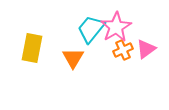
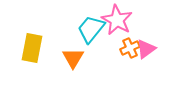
pink star: moved 1 px right, 7 px up; rotated 12 degrees counterclockwise
orange cross: moved 7 px right, 2 px up
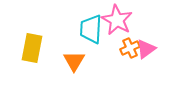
cyan trapezoid: rotated 36 degrees counterclockwise
orange triangle: moved 1 px right, 3 px down
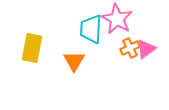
pink star: moved 1 px up
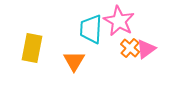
pink star: moved 2 px right, 2 px down
orange cross: rotated 24 degrees counterclockwise
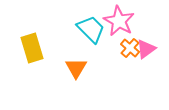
cyan trapezoid: rotated 132 degrees clockwise
yellow rectangle: rotated 28 degrees counterclockwise
orange triangle: moved 2 px right, 7 px down
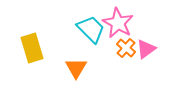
pink star: moved 1 px left, 2 px down
orange cross: moved 4 px left
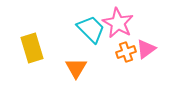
orange cross: moved 4 px down; rotated 30 degrees clockwise
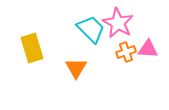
pink triangle: moved 2 px right; rotated 40 degrees clockwise
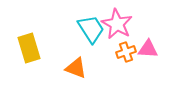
pink star: moved 1 px left, 1 px down
cyan trapezoid: rotated 12 degrees clockwise
yellow rectangle: moved 3 px left
orange triangle: rotated 40 degrees counterclockwise
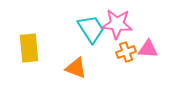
pink star: rotated 24 degrees counterclockwise
yellow rectangle: rotated 12 degrees clockwise
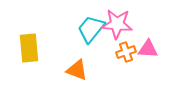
cyan trapezoid: rotated 108 degrees counterclockwise
orange triangle: moved 1 px right, 2 px down
